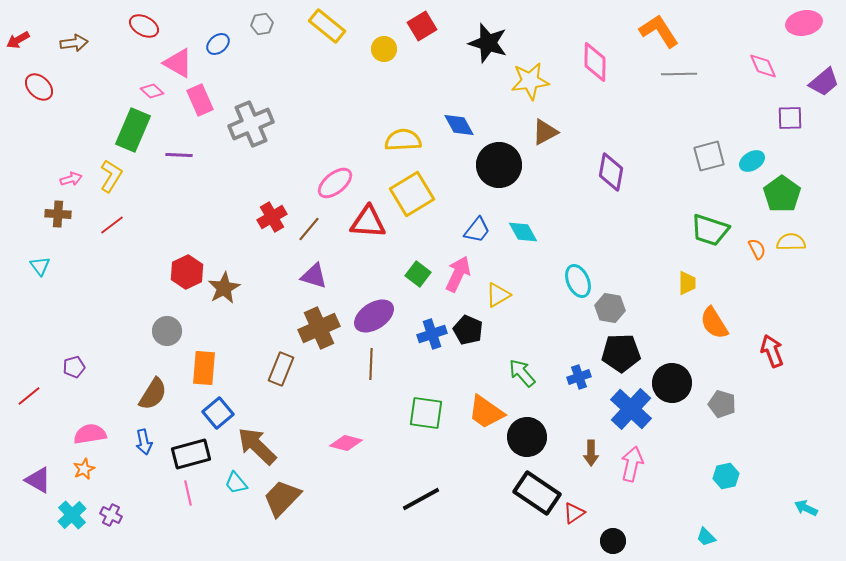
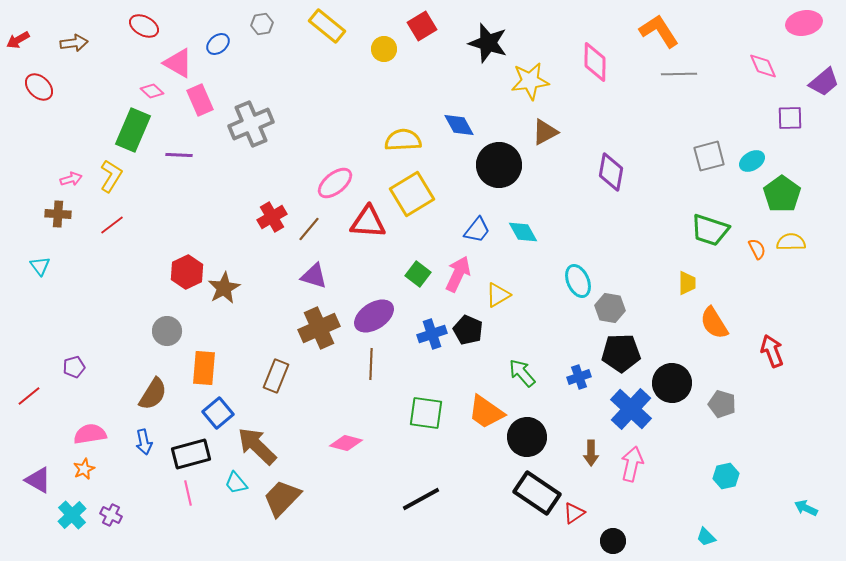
brown rectangle at (281, 369): moved 5 px left, 7 px down
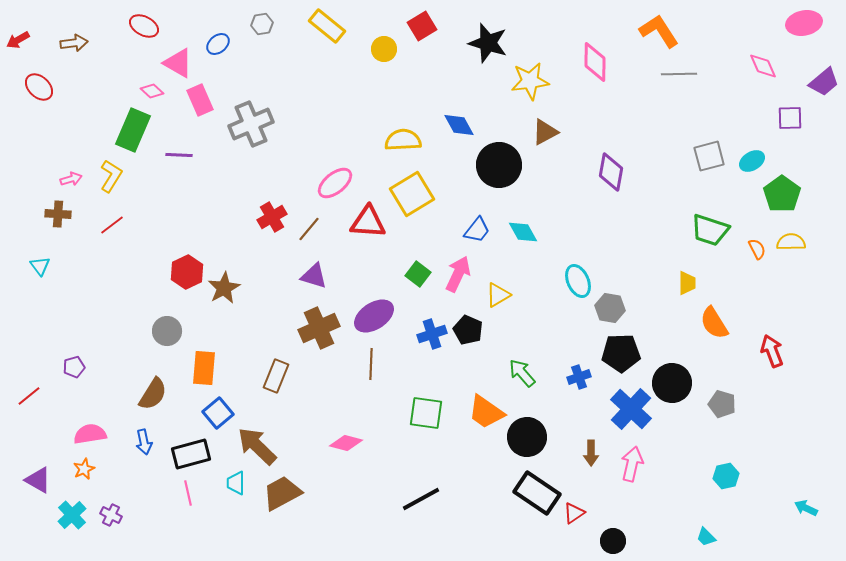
cyan trapezoid at (236, 483): rotated 40 degrees clockwise
brown trapezoid at (282, 498): moved 5 px up; rotated 18 degrees clockwise
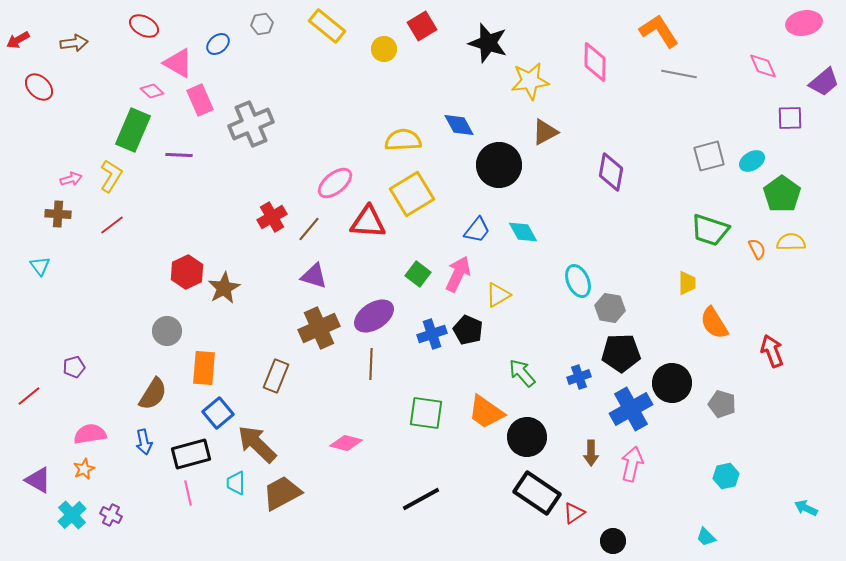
gray line at (679, 74): rotated 12 degrees clockwise
blue cross at (631, 409): rotated 18 degrees clockwise
brown arrow at (257, 446): moved 2 px up
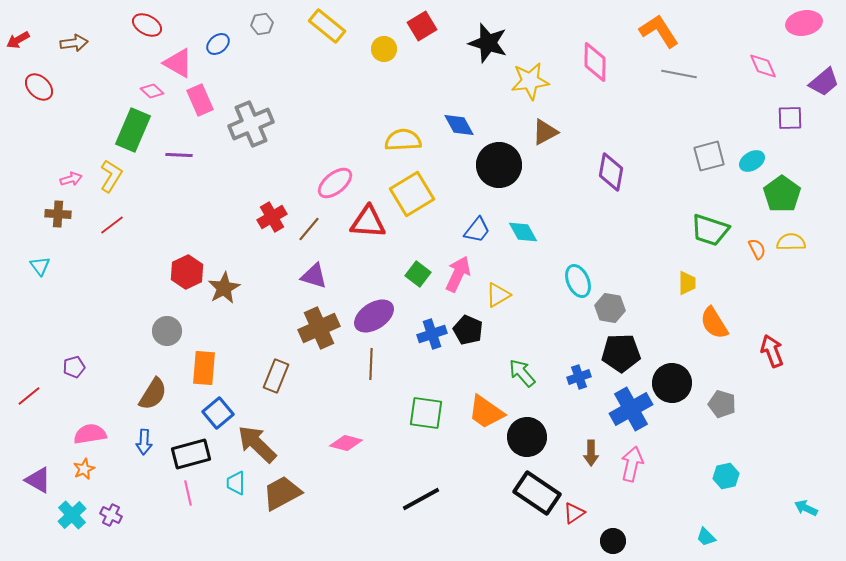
red ellipse at (144, 26): moved 3 px right, 1 px up
blue arrow at (144, 442): rotated 15 degrees clockwise
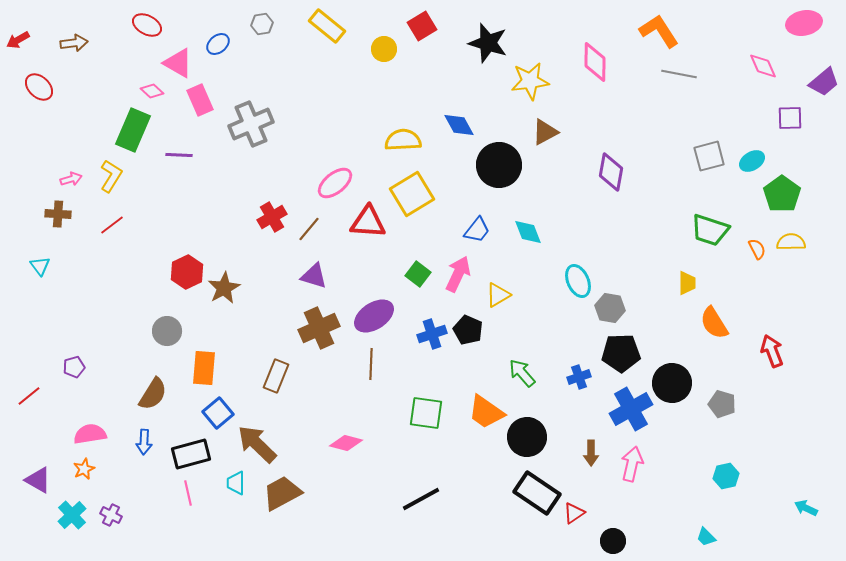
cyan diamond at (523, 232): moved 5 px right; rotated 8 degrees clockwise
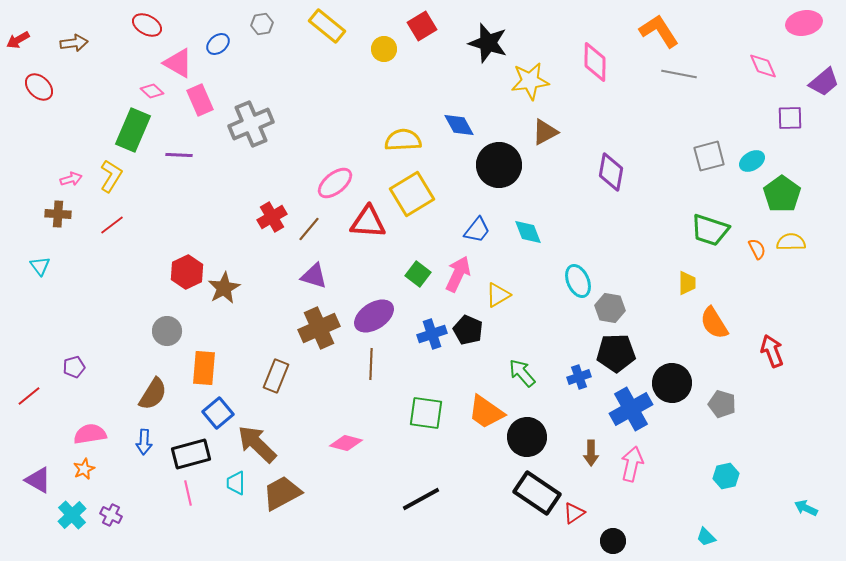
black pentagon at (621, 353): moved 5 px left
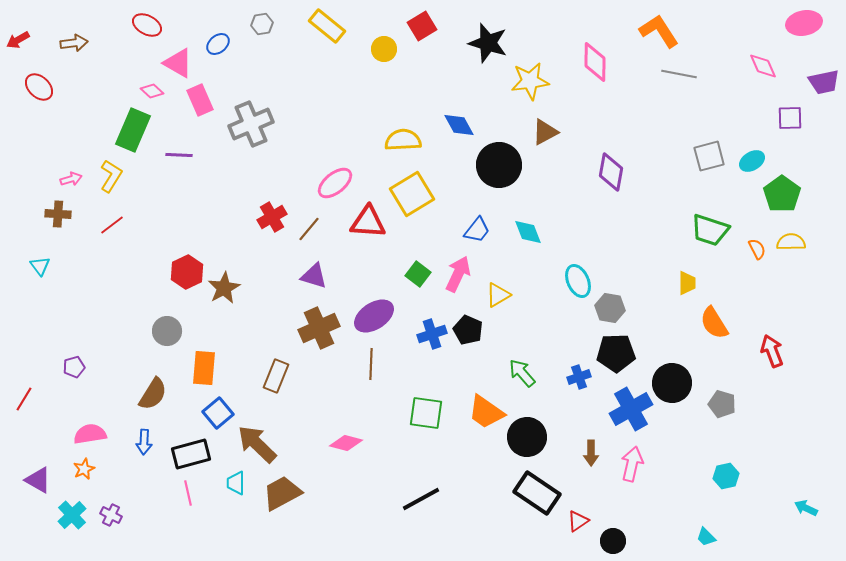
purple trapezoid at (824, 82): rotated 28 degrees clockwise
red line at (29, 396): moved 5 px left, 3 px down; rotated 20 degrees counterclockwise
red triangle at (574, 513): moved 4 px right, 8 px down
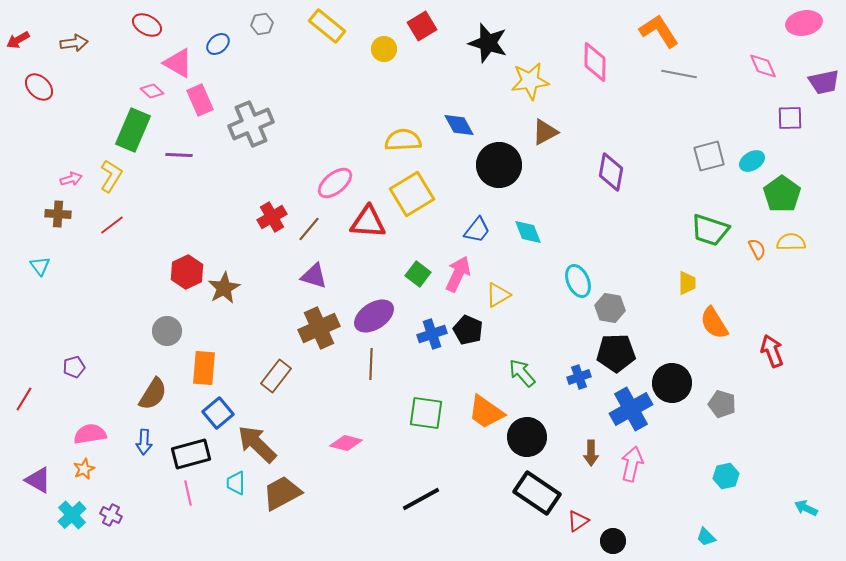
brown rectangle at (276, 376): rotated 16 degrees clockwise
